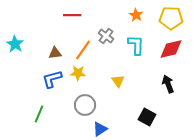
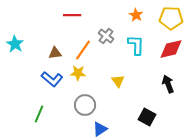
blue L-shape: rotated 125 degrees counterclockwise
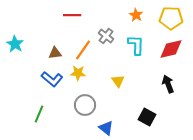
blue triangle: moved 6 px right, 1 px up; rotated 49 degrees counterclockwise
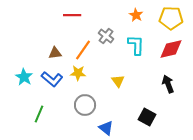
cyan star: moved 9 px right, 33 px down
